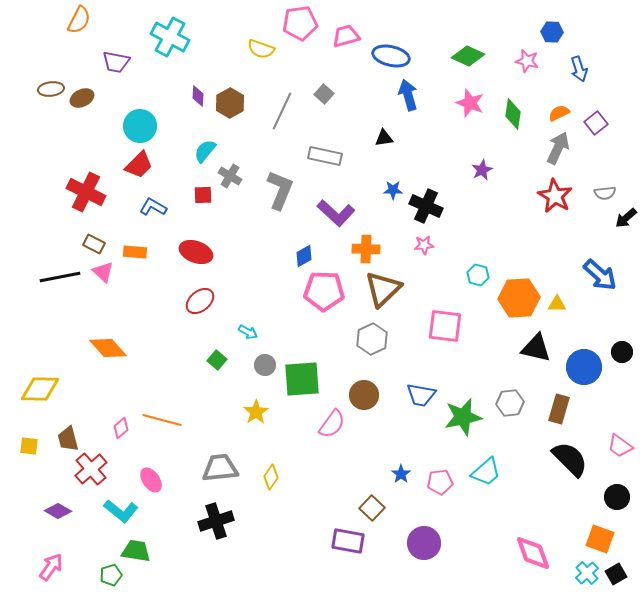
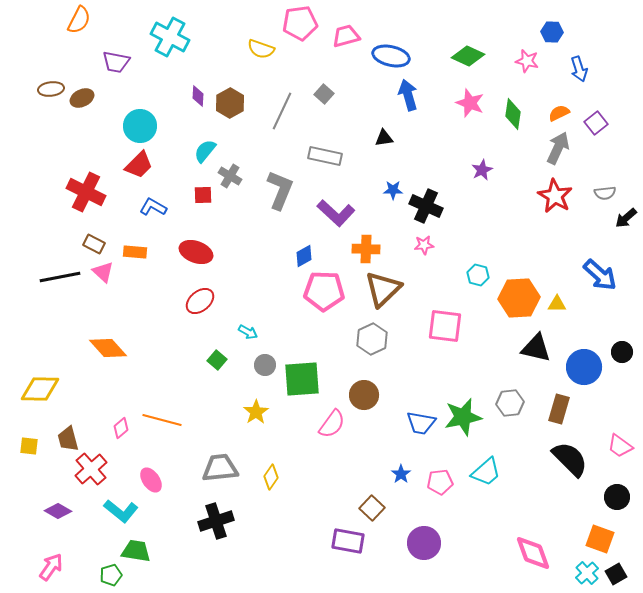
blue trapezoid at (421, 395): moved 28 px down
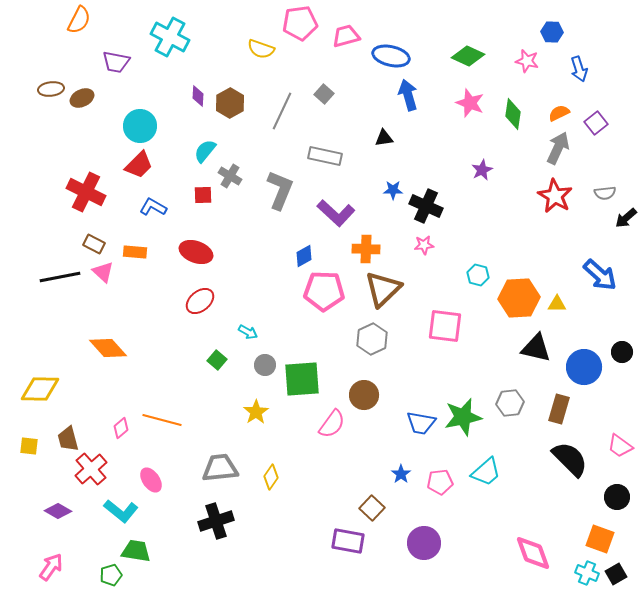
cyan cross at (587, 573): rotated 25 degrees counterclockwise
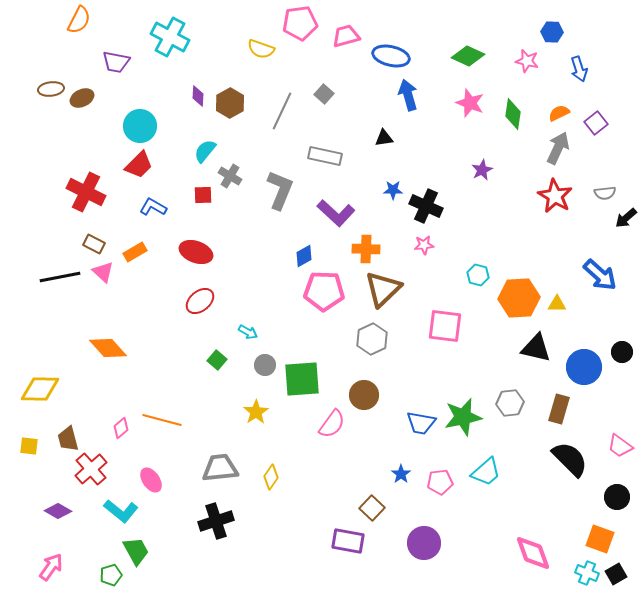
orange rectangle at (135, 252): rotated 35 degrees counterclockwise
green trapezoid at (136, 551): rotated 52 degrees clockwise
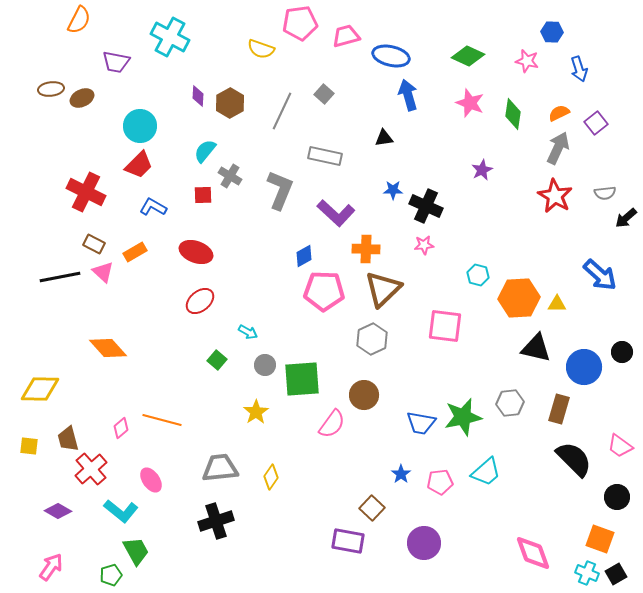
black semicircle at (570, 459): moved 4 px right
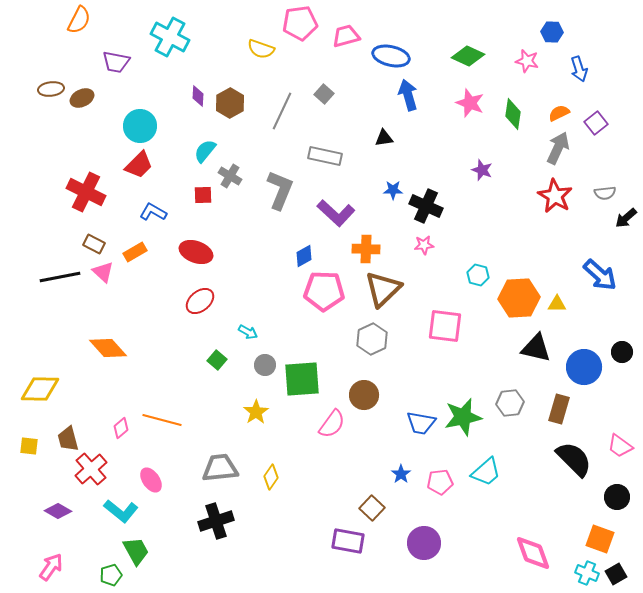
purple star at (482, 170): rotated 25 degrees counterclockwise
blue L-shape at (153, 207): moved 5 px down
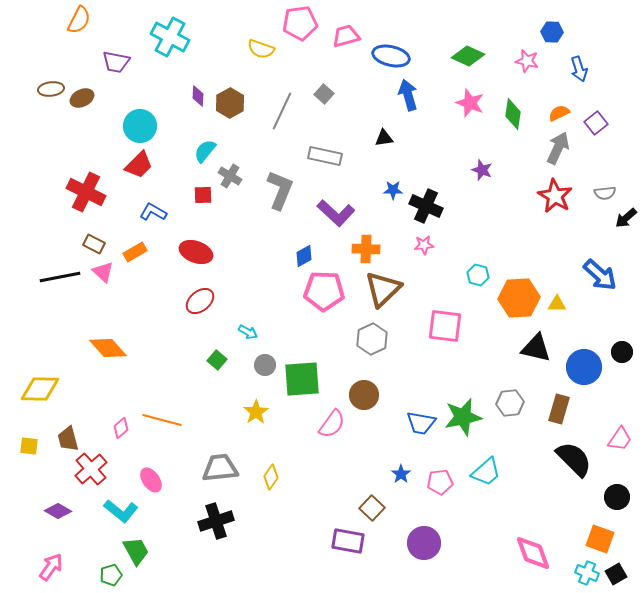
pink trapezoid at (620, 446): moved 7 px up; rotated 92 degrees counterclockwise
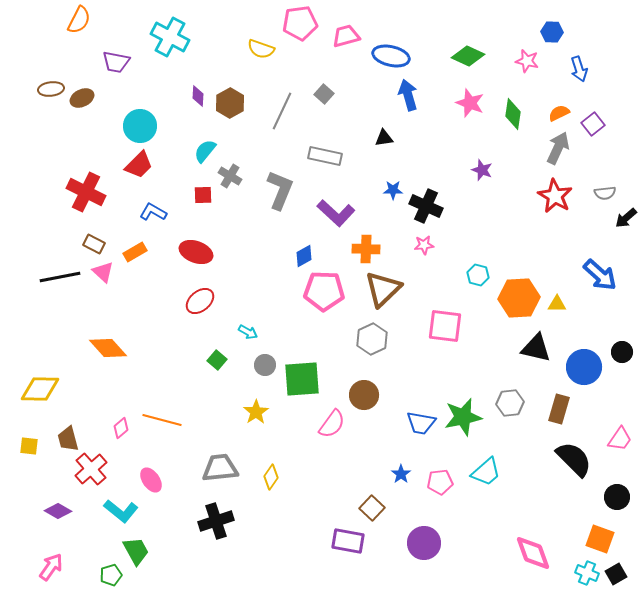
purple square at (596, 123): moved 3 px left, 1 px down
